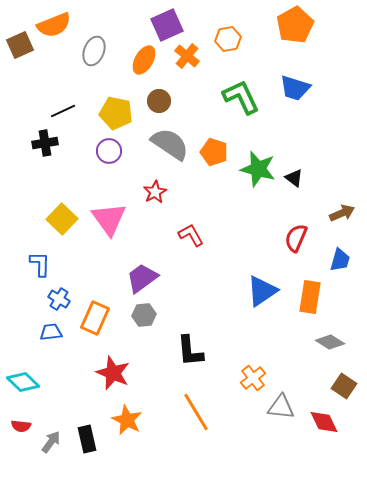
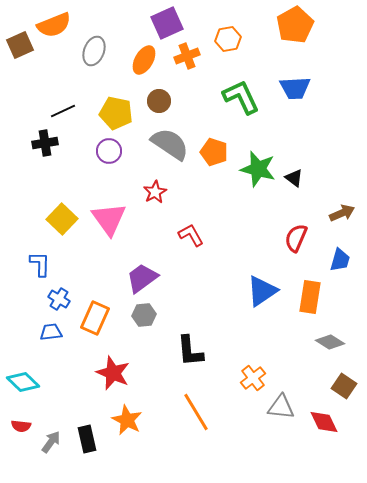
purple square at (167, 25): moved 2 px up
orange cross at (187, 56): rotated 30 degrees clockwise
blue trapezoid at (295, 88): rotated 20 degrees counterclockwise
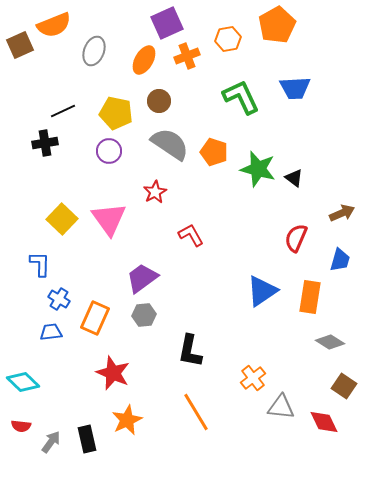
orange pentagon at (295, 25): moved 18 px left
black L-shape at (190, 351): rotated 16 degrees clockwise
orange star at (127, 420): rotated 20 degrees clockwise
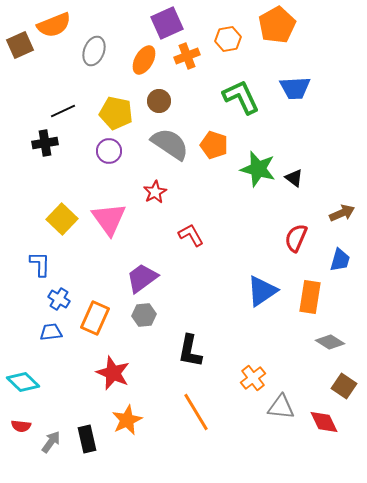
orange pentagon at (214, 152): moved 7 px up
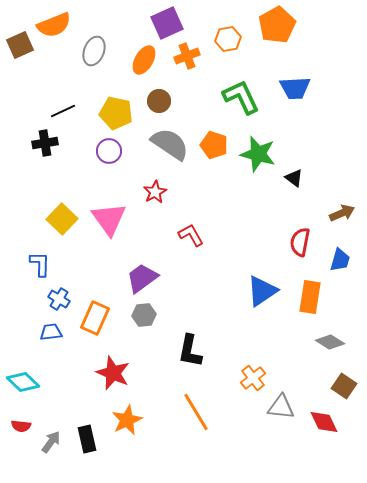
green star at (258, 169): moved 15 px up
red semicircle at (296, 238): moved 4 px right, 4 px down; rotated 12 degrees counterclockwise
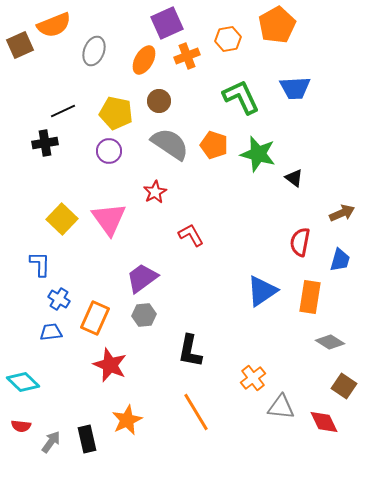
red star at (113, 373): moved 3 px left, 8 px up
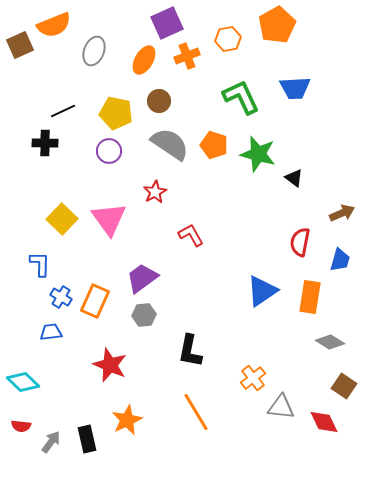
black cross at (45, 143): rotated 10 degrees clockwise
blue cross at (59, 299): moved 2 px right, 2 px up
orange rectangle at (95, 318): moved 17 px up
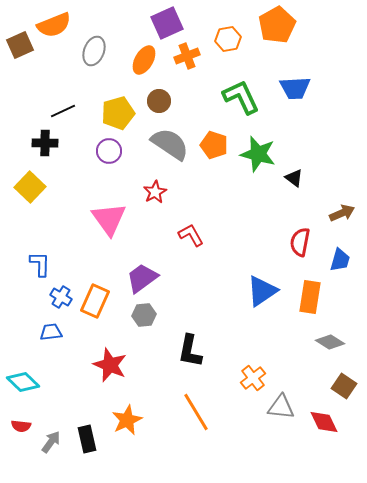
yellow pentagon at (116, 113): moved 2 px right; rotated 28 degrees counterclockwise
yellow square at (62, 219): moved 32 px left, 32 px up
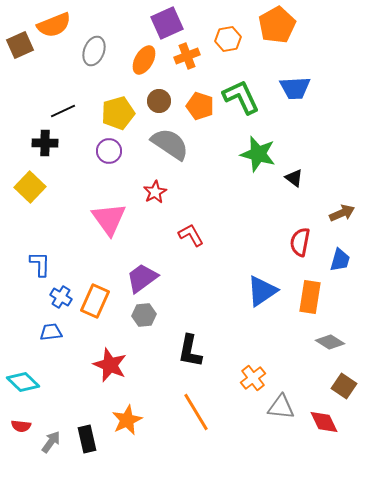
orange pentagon at (214, 145): moved 14 px left, 39 px up
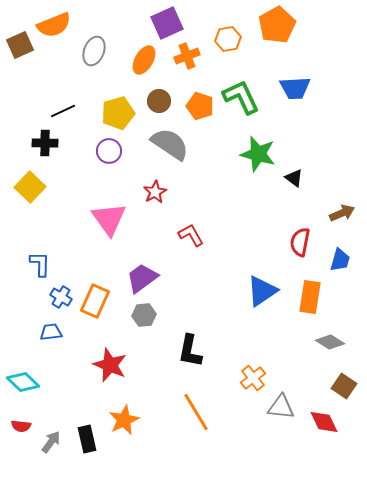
orange star at (127, 420): moved 3 px left
